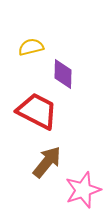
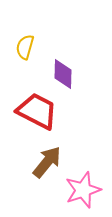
yellow semicircle: moved 6 px left; rotated 60 degrees counterclockwise
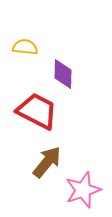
yellow semicircle: rotated 80 degrees clockwise
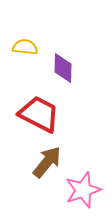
purple diamond: moved 6 px up
red trapezoid: moved 2 px right, 3 px down
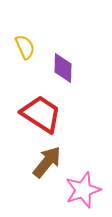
yellow semicircle: rotated 60 degrees clockwise
red trapezoid: moved 2 px right; rotated 6 degrees clockwise
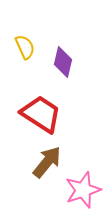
purple diamond: moved 6 px up; rotated 12 degrees clockwise
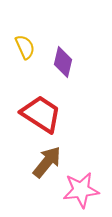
pink star: moved 2 px left; rotated 12 degrees clockwise
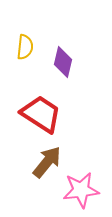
yellow semicircle: rotated 30 degrees clockwise
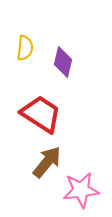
yellow semicircle: moved 1 px down
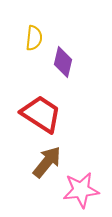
yellow semicircle: moved 9 px right, 10 px up
